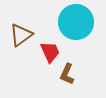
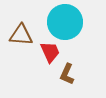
cyan circle: moved 11 px left
brown triangle: rotated 40 degrees clockwise
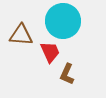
cyan circle: moved 2 px left, 1 px up
